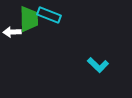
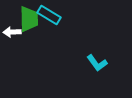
cyan rectangle: rotated 10 degrees clockwise
cyan L-shape: moved 1 px left, 2 px up; rotated 10 degrees clockwise
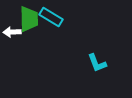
cyan rectangle: moved 2 px right, 2 px down
cyan L-shape: rotated 15 degrees clockwise
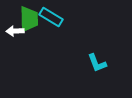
white arrow: moved 3 px right, 1 px up
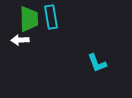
cyan rectangle: rotated 50 degrees clockwise
white arrow: moved 5 px right, 9 px down
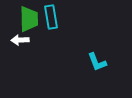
cyan L-shape: moved 1 px up
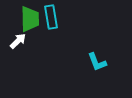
green trapezoid: moved 1 px right
white arrow: moved 2 px left, 1 px down; rotated 138 degrees clockwise
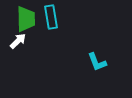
green trapezoid: moved 4 px left
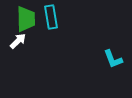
cyan L-shape: moved 16 px right, 3 px up
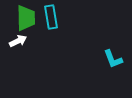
green trapezoid: moved 1 px up
white arrow: rotated 18 degrees clockwise
